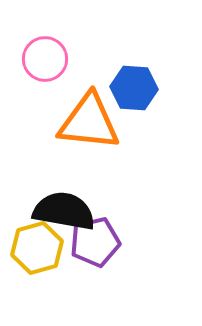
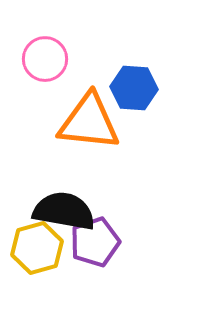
purple pentagon: rotated 6 degrees counterclockwise
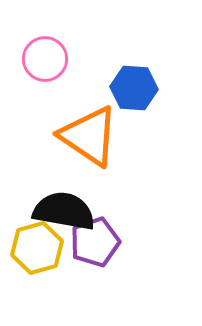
orange triangle: moved 14 px down; rotated 28 degrees clockwise
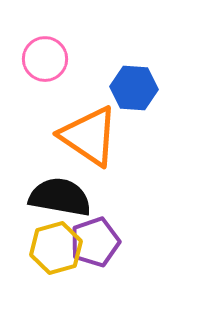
black semicircle: moved 4 px left, 14 px up
yellow hexagon: moved 19 px right
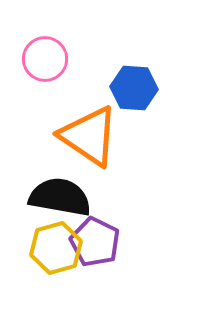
purple pentagon: rotated 27 degrees counterclockwise
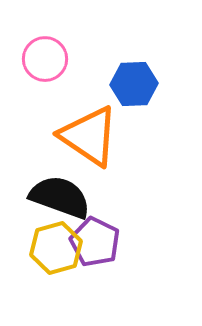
blue hexagon: moved 4 px up; rotated 6 degrees counterclockwise
black semicircle: rotated 10 degrees clockwise
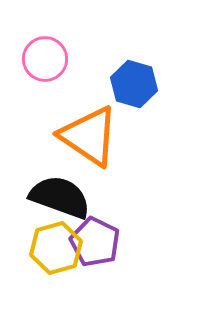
blue hexagon: rotated 18 degrees clockwise
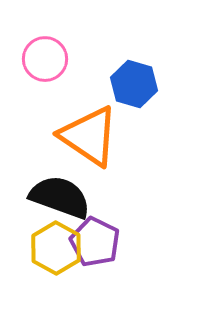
yellow hexagon: rotated 15 degrees counterclockwise
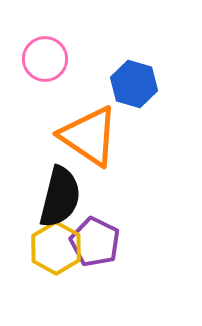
black semicircle: rotated 84 degrees clockwise
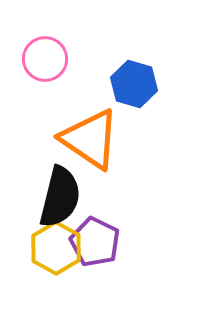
orange triangle: moved 1 px right, 3 px down
